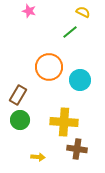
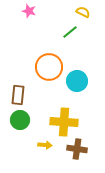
cyan circle: moved 3 px left, 1 px down
brown rectangle: rotated 24 degrees counterclockwise
yellow arrow: moved 7 px right, 12 px up
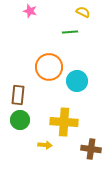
pink star: moved 1 px right
green line: rotated 35 degrees clockwise
brown cross: moved 14 px right
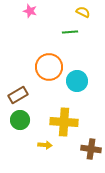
brown rectangle: rotated 54 degrees clockwise
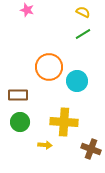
pink star: moved 3 px left, 1 px up
green line: moved 13 px right, 2 px down; rotated 28 degrees counterclockwise
brown rectangle: rotated 30 degrees clockwise
green circle: moved 2 px down
brown cross: rotated 12 degrees clockwise
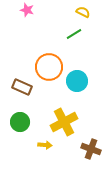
green line: moved 9 px left
brown rectangle: moved 4 px right, 8 px up; rotated 24 degrees clockwise
yellow cross: rotated 32 degrees counterclockwise
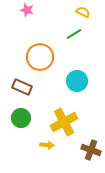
orange circle: moved 9 px left, 10 px up
green circle: moved 1 px right, 4 px up
yellow arrow: moved 2 px right
brown cross: moved 1 px down
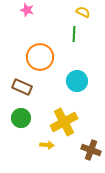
green line: rotated 56 degrees counterclockwise
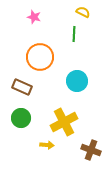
pink star: moved 7 px right, 7 px down
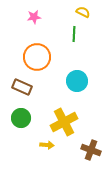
pink star: rotated 24 degrees counterclockwise
orange circle: moved 3 px left
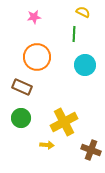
cyan circle: moved 8 px right, 16 px up
